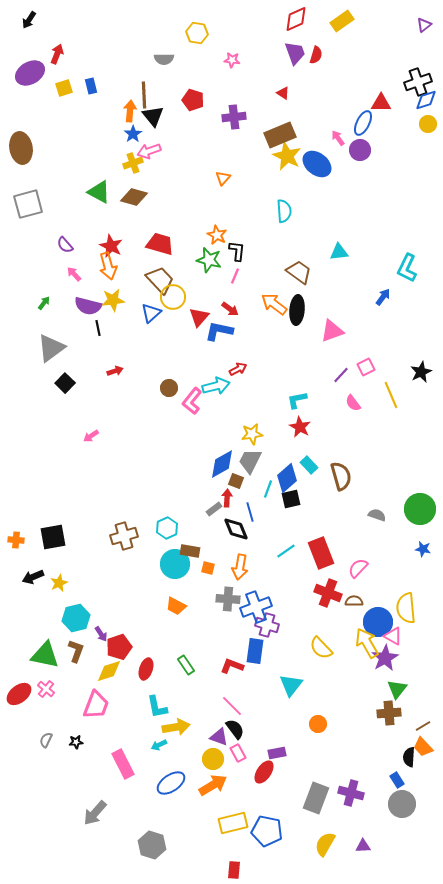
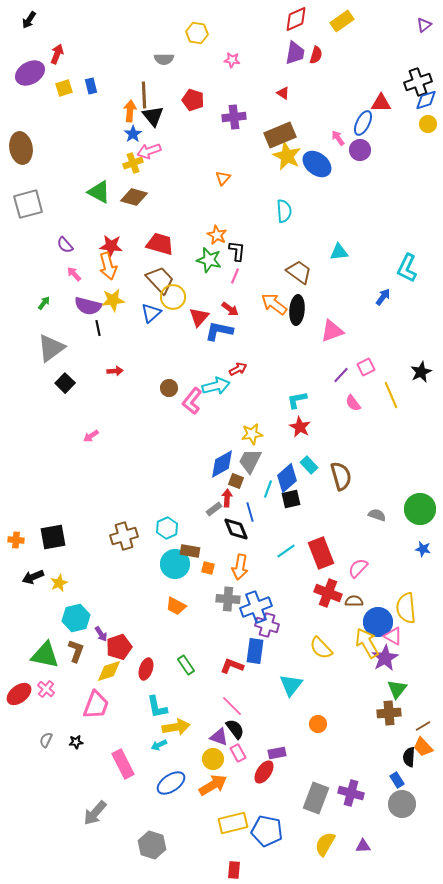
purple trapezoid at (295, 53): rotated 30 degrees clockwise
red star at (111, 246): rotated 20 degrees counterclockwise
red arrow at (115, 371): rotated 14 degrees clockwise
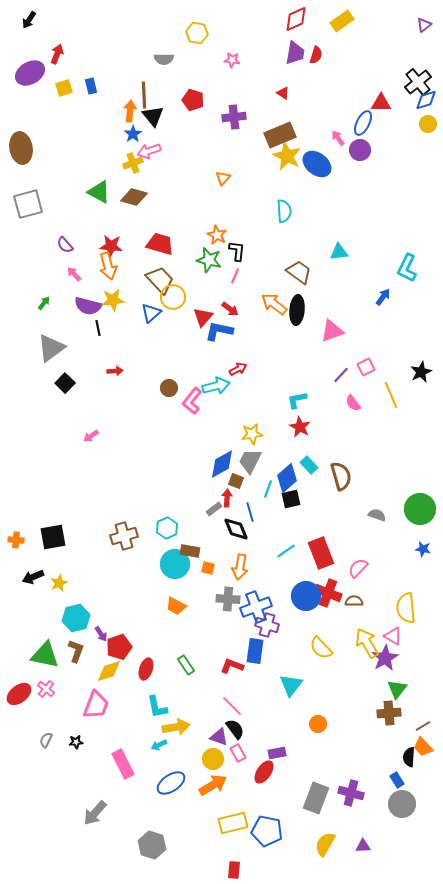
black cross at (418, 82): rotated 20 degrees counterclockwise
red triangle at (199, 317): moved 4 px right
blue circle at (378, 622): moved 72 px left, 26 px up
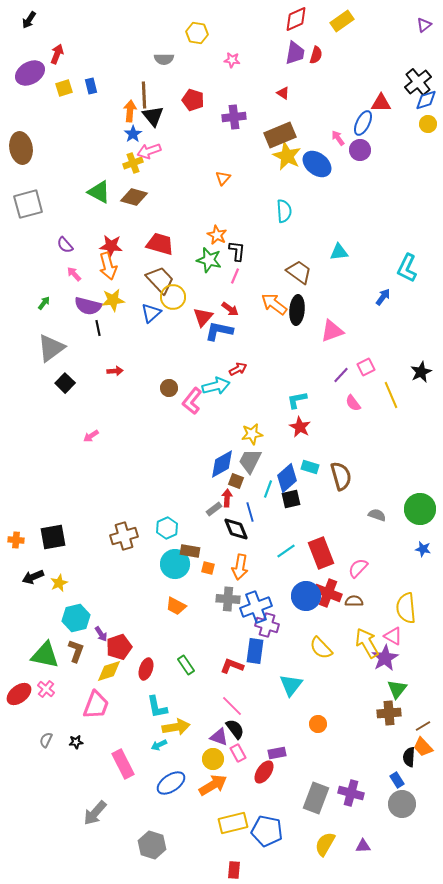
cyan rectangle at (309, 465): moved 1 px right, 2 px down; rotated 30 degrees counterclockwise
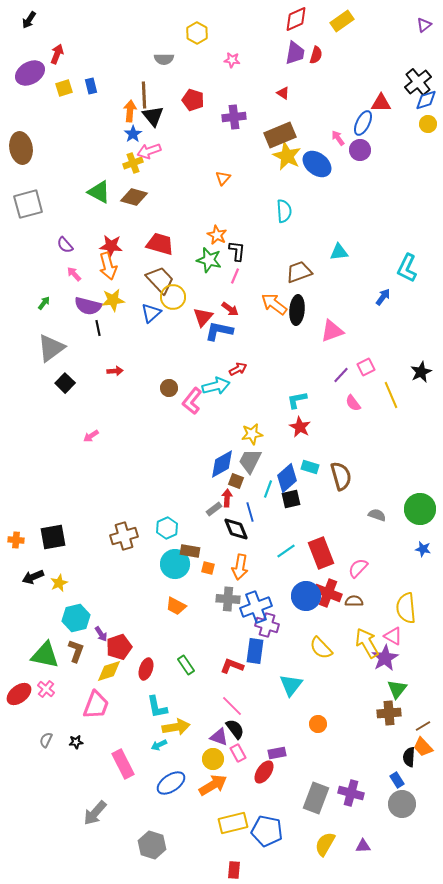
yellow hexagon at (197, 33): rotated 20 degrees clockwise
brown trapezoid at (299, 272): rotated 56 degrees counterclockwise
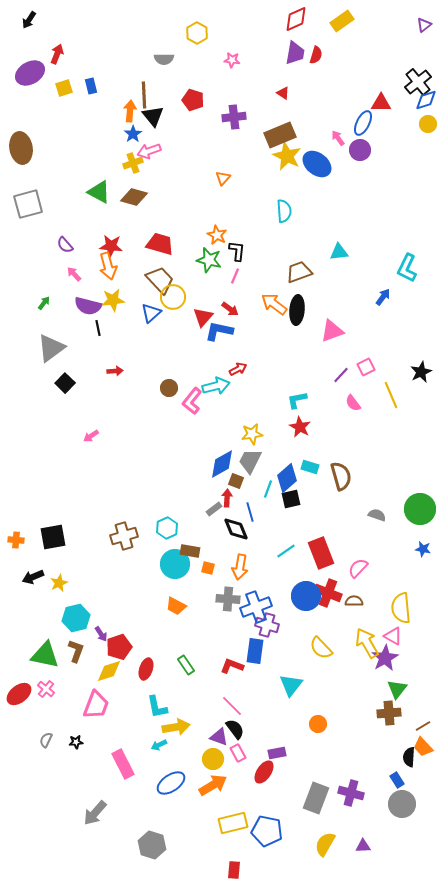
yellow semicircle at (406, 608): moved 5 px left
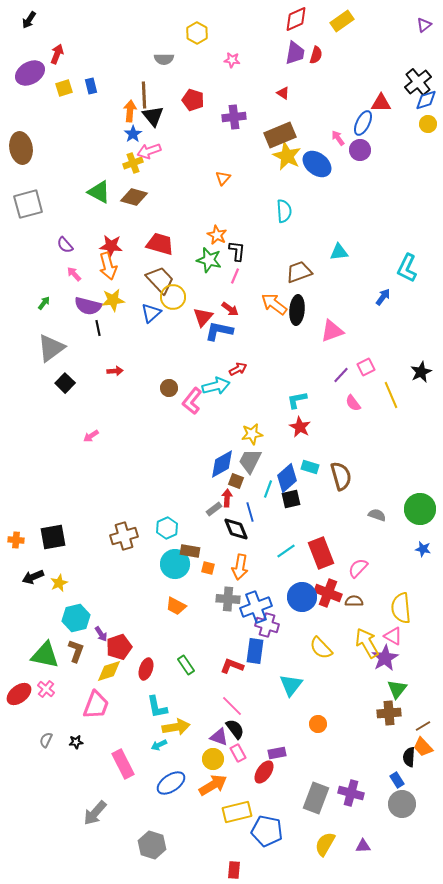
blue circle at (306, 596): moved 4 px left, 1 px down
yellow rectangle at (233, 823): moved 4 px right, 11 px up
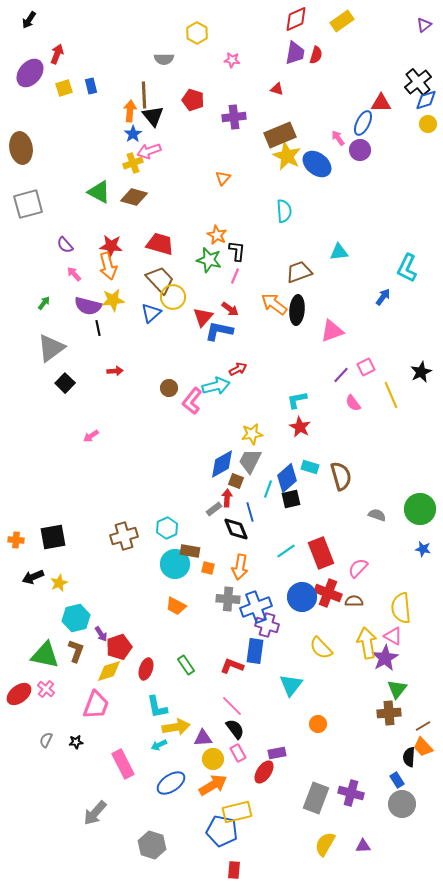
purple ellipse at (30, 73): rotated 20 degrees counterclockwise
red triangle at (283, 93): moved 6 px left, 4 px up; rotated 16 degrees counterclockwise
yellow arrow at (367, 643): rotated 20 degrees clockwise
purple triangle at (219, 737): moved 16 px left, 1 px down; rotated 24 degrees counterclockwise
blue pentagon at (267, 831): moved 45 px left
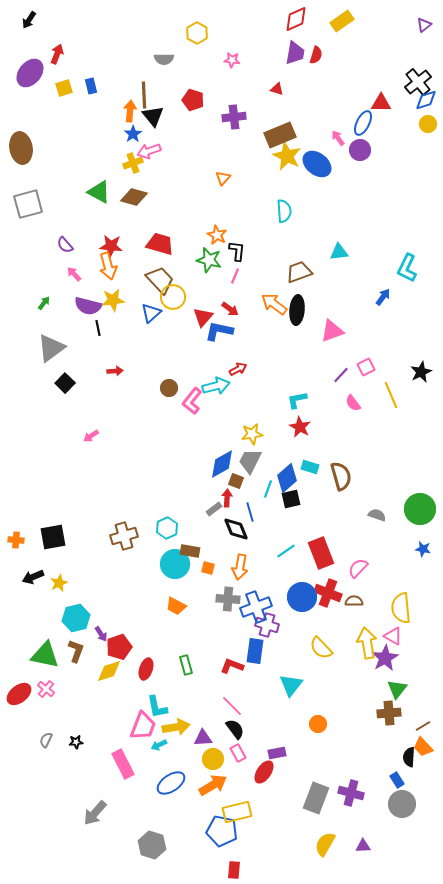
green rectangle at (186, 665): rotated 18 degrees clockwise
pink trapezoid at (96, 705): moved 47 px right, 21 px down
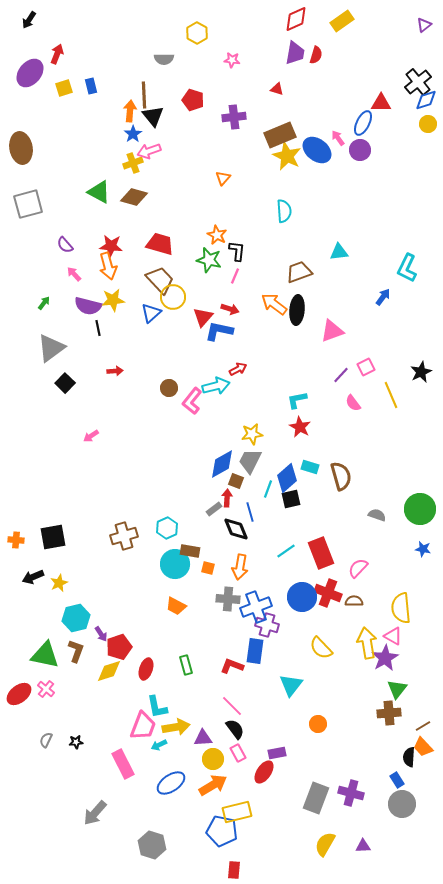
blue ellipse at (317, 164): moved 14 px up
red arrow at (230, 309): rotated 18 degrees counterclockwise
